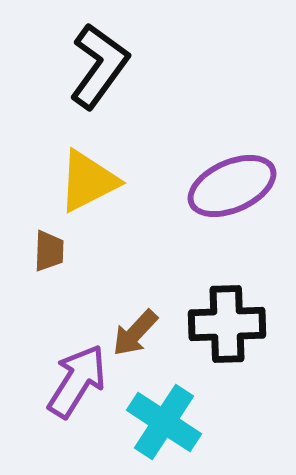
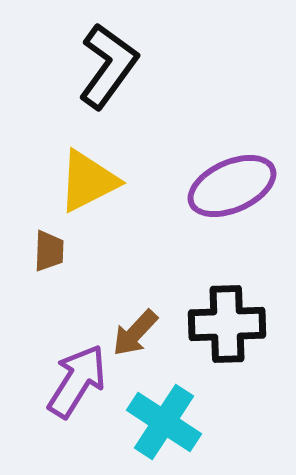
black L-shape: moved 9 px right
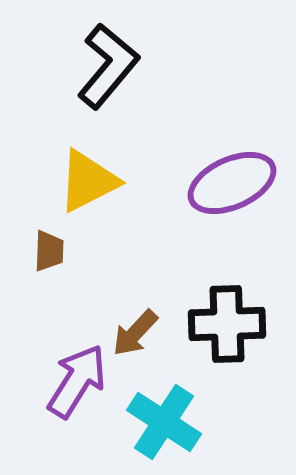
black L-shape: rotated 4 degrees clockwise
purple ellipse: moved 3 px up
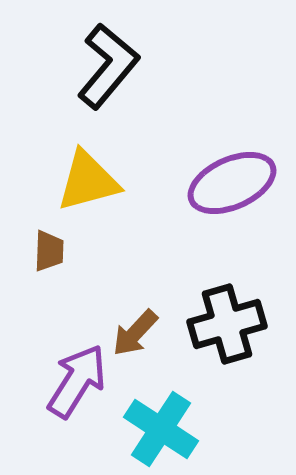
yellow triangle: rotated 12 degrees clockwise
black cross: rotated 14 degrees counterclockwise
cyan cross: moved 3 px left, 7 px down
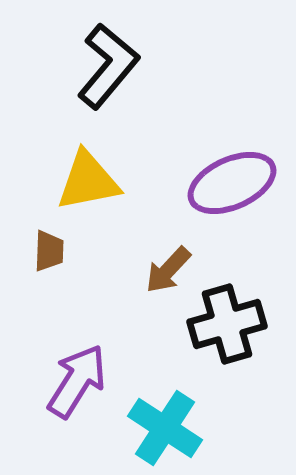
yellow triangle: rotated 4 degrees clockwise
brown arrow: moved 33 px right, 63 px up
cyan cross: moved 4 px right, 1 px up
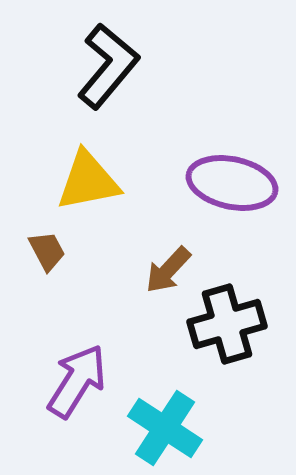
purple ellipse: rotated 36 degrees clockwise
brown trapezoid: moved 2 px left; rotated 30 degrees counterclockwise
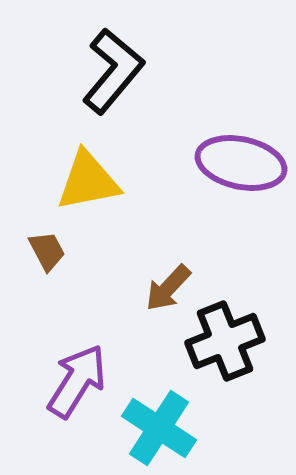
black L-shape: moved 5 px right, 5 px down
purple ellipse: moved 9 px right, 20 px up
brown arrow: moved 18 px down
black cross: moved 2 px left, 17 px down; rotated 6 degrees counterclockwise
cyan cross: moved 6 px left
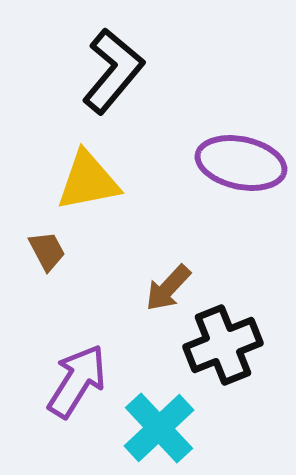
black cross: moved 2 px left, 4 px down
cyan cross: rotated 14 degrees clockwise
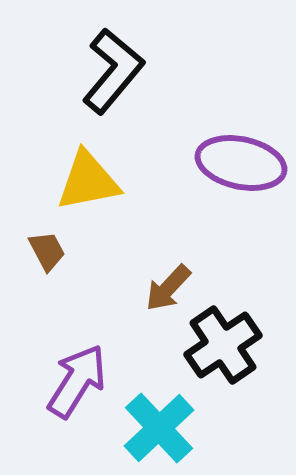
black cross: rotated 12 degrees counterclockwise
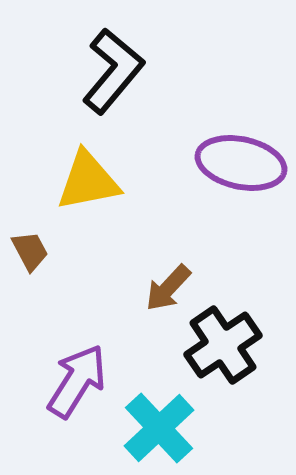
brown trapezoid: moved 17 px left
